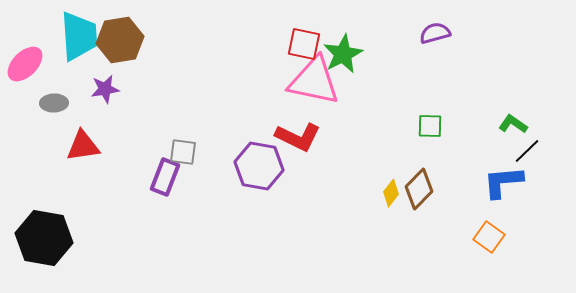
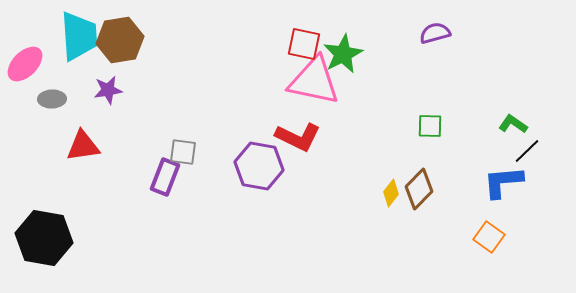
purple star: moved 3 px right, 1 px down
gray ellipse: moved 2 px left, 4 px up
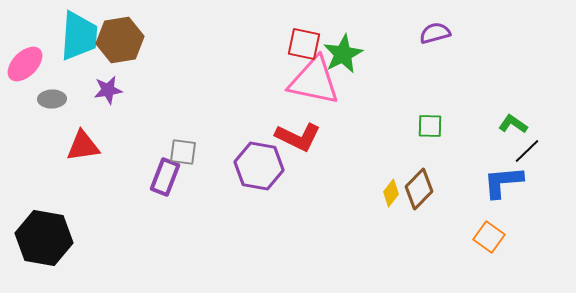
cyan trapezoid: rotated 8 degrees clockwise
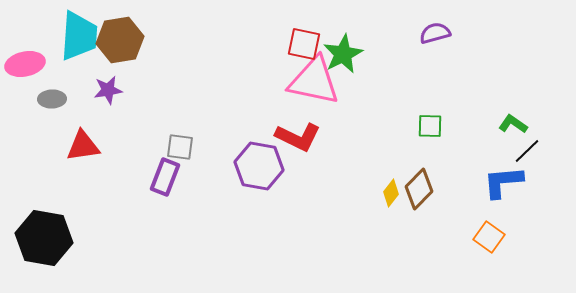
pink ellipse: rotated 33 degrees clockwise
gray square: moved 3 px left, 5 px up
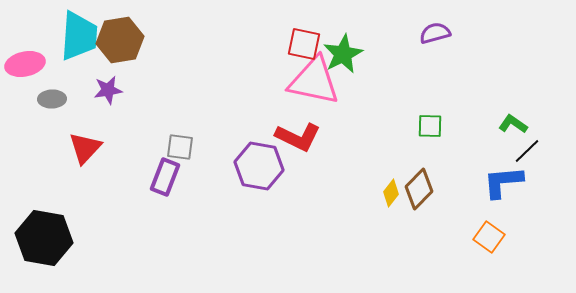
red triangle: moved 2 px right, 2 px down; rotated 39 degrees counterclockwise
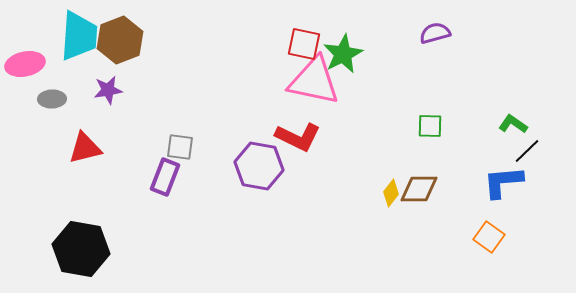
brown hexagon: rotated 12 degrees counterclockwise
red triangle: rotated 33 degrees clockwise
brown diamond: rotated 45 degrees clockwise
black hexagon: moved 37 px right, 11 px down
